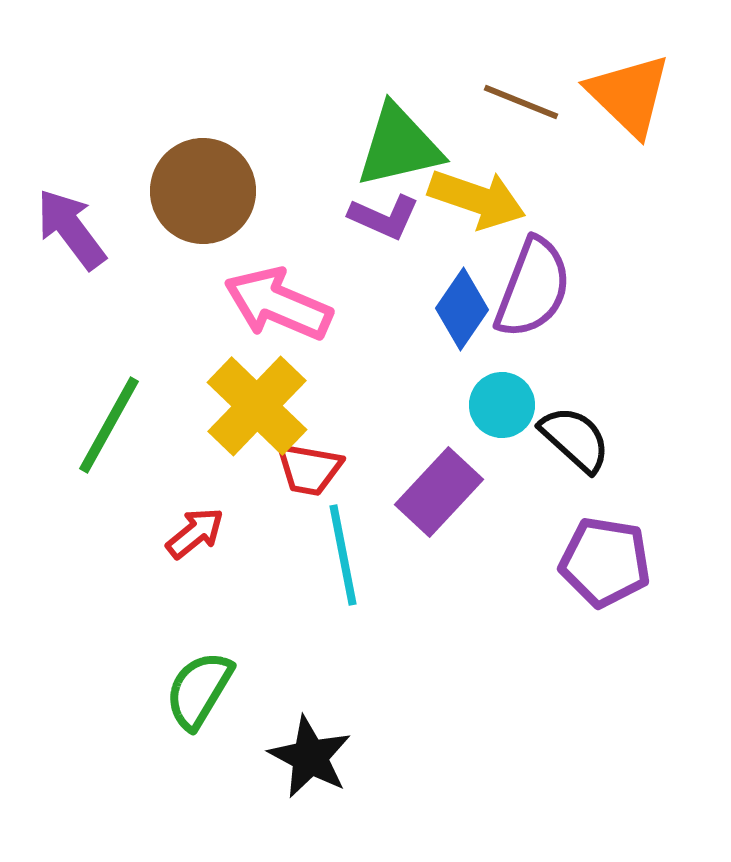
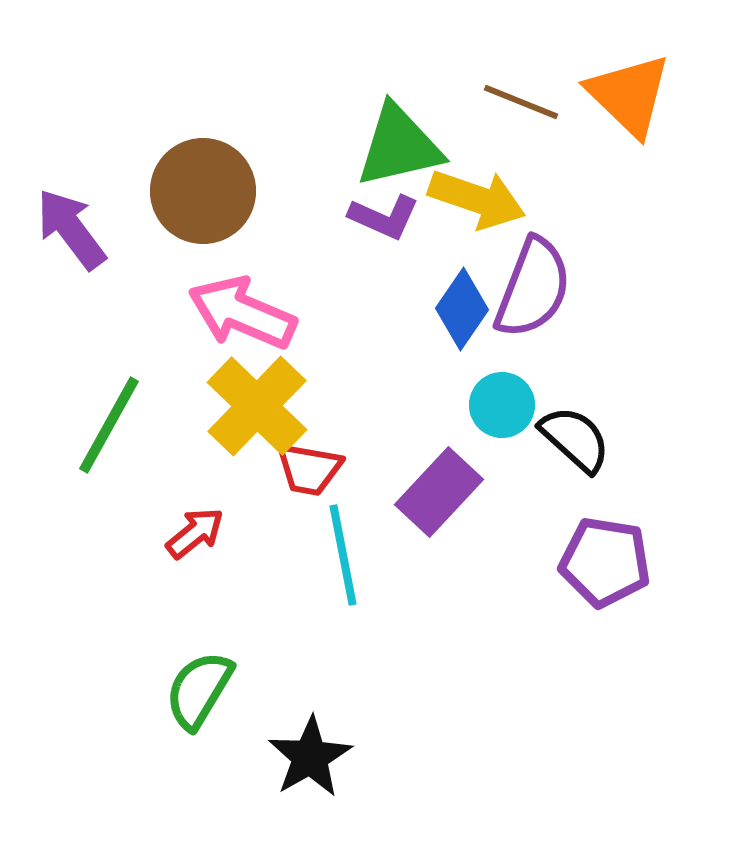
pink arrow: moved 36 px left, 9 px down
black star: rotated 14 degrees clockwise
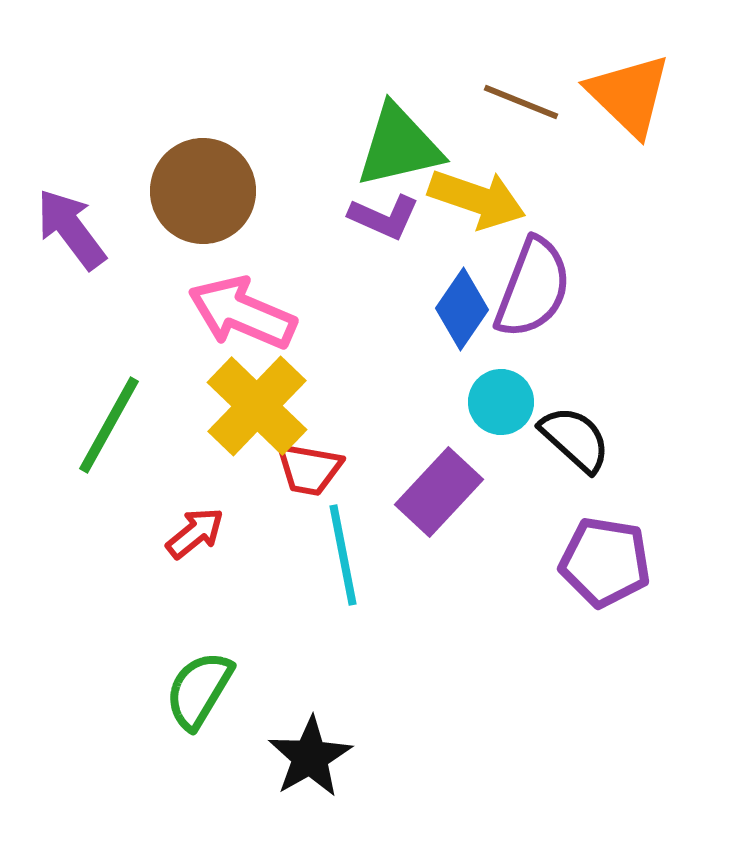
cyan circle: moved 1 px left, 3 px up
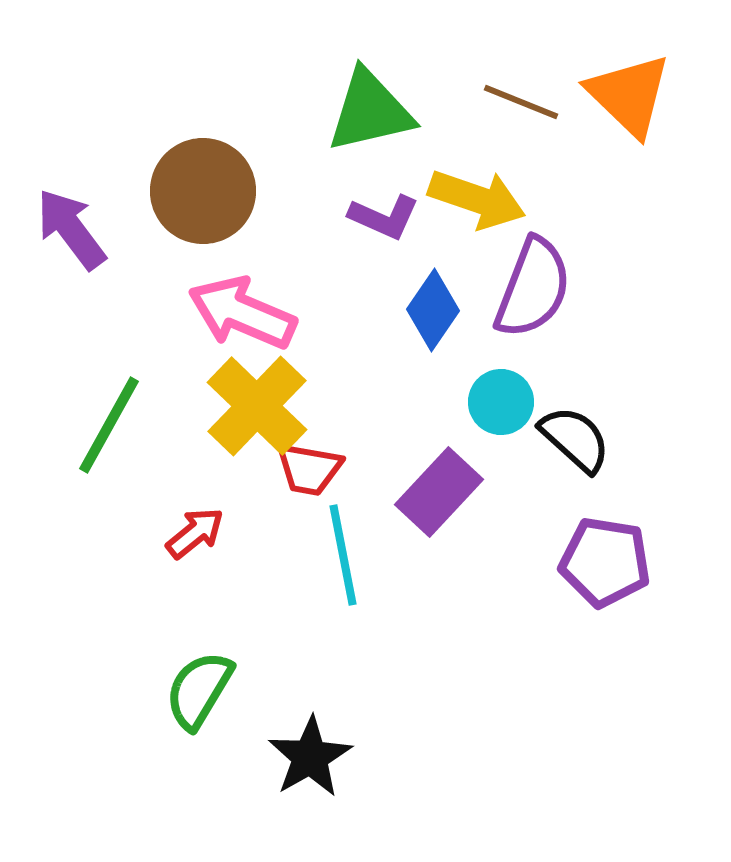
green triangle: moved 29 px left, 35 px up
blue diamond: moved 29 px left, 1 px down
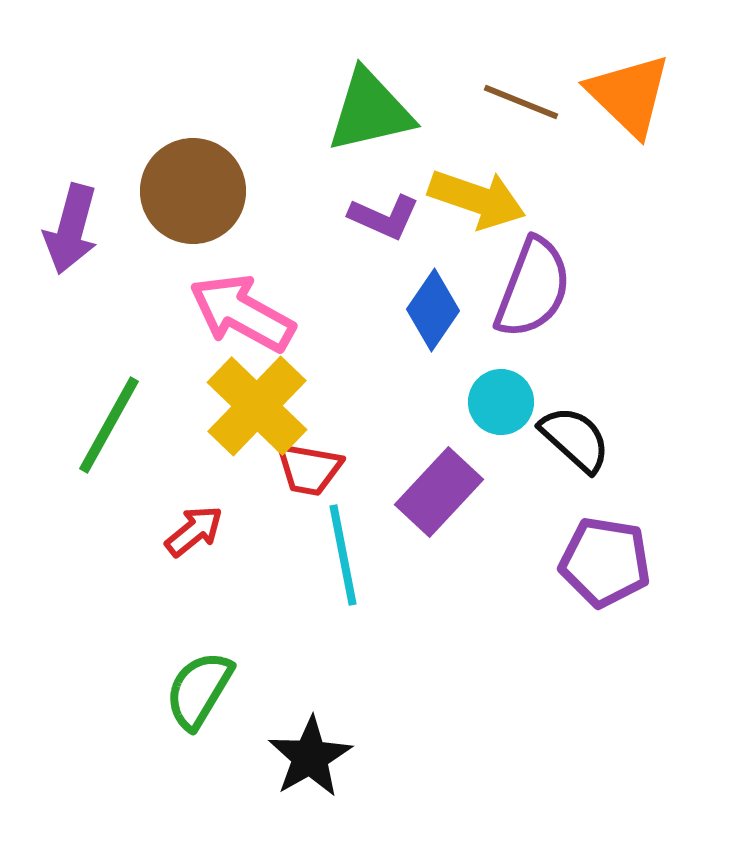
brown circle: moved 10 px left
purple arrow: rotated 128 degrees counterclockwise
pink arrow: rotated 6 degrees clockwise
red arrow: moved 1 px left, 2 px up
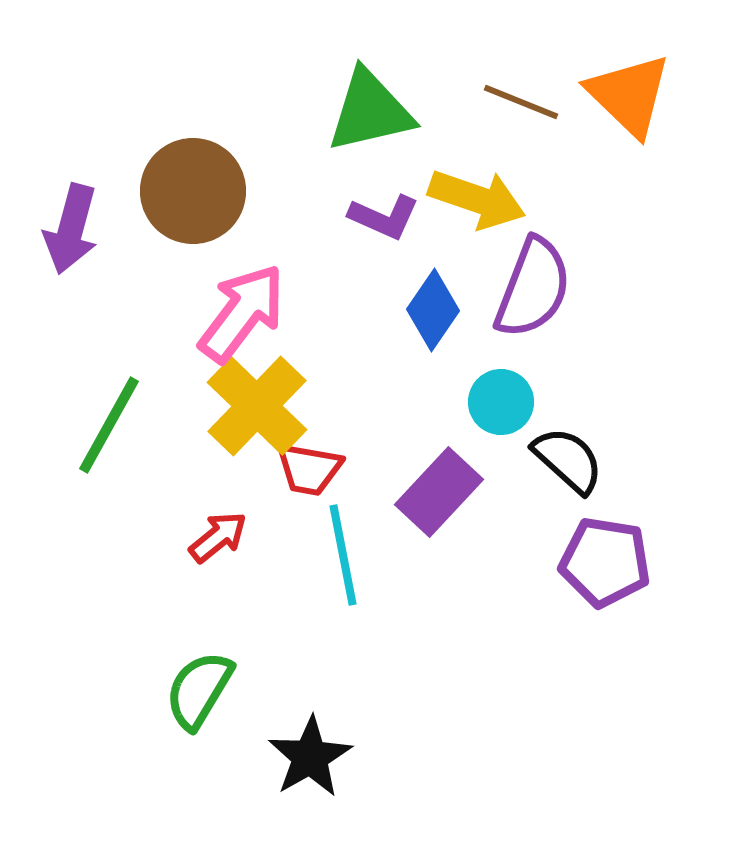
pink arrow: rotated 98 degrees clockwise
black semicircle: moved 7 px left, 21 px down
red arrow: moved 24 px right, 6 px down
